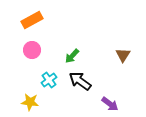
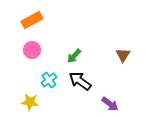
green arrow: moved 2 px right
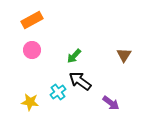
brown triangle: moved 1 px right
cyan cross: moved 9 px right, 12 px down
purple arrow: moved 1 px right, 1 px up
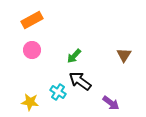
cyan cross: rotated 21 degrees counterclockwise
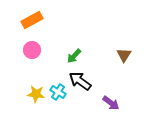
yellow star: moved 6 px right, 8 px up
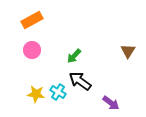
brown triangle: moved 4 px right, 4 px up
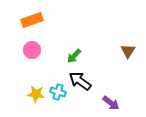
orange rectangle: rotated 10 degrees clockwise
cyan cross: rotated 14 degrees counterclockwise
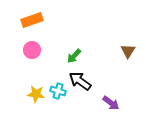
cyan cross: moved 1 px up
